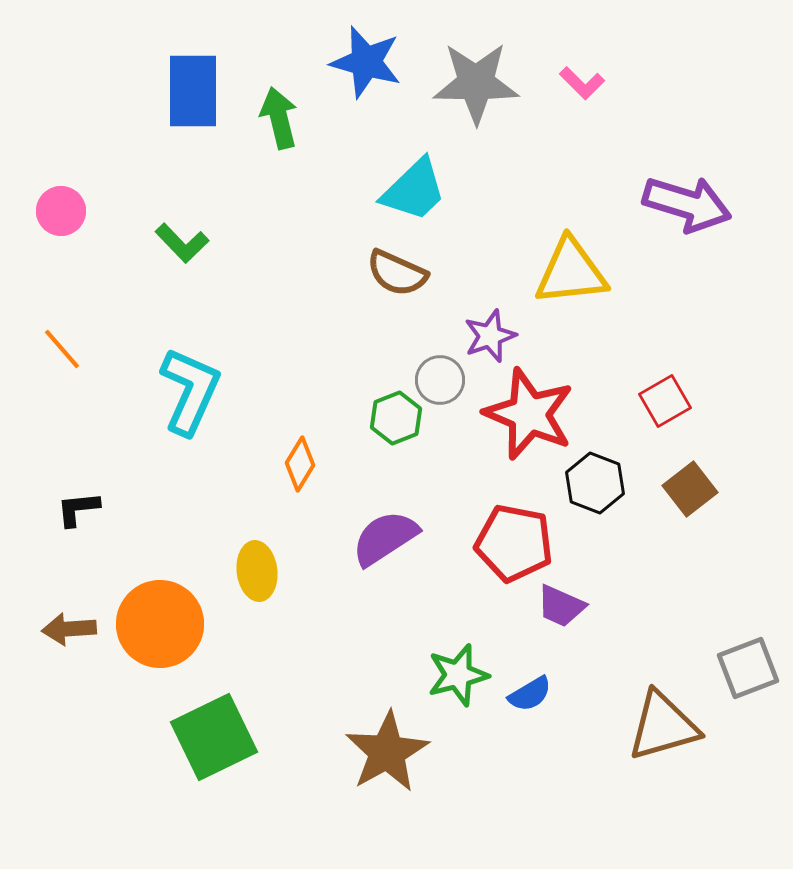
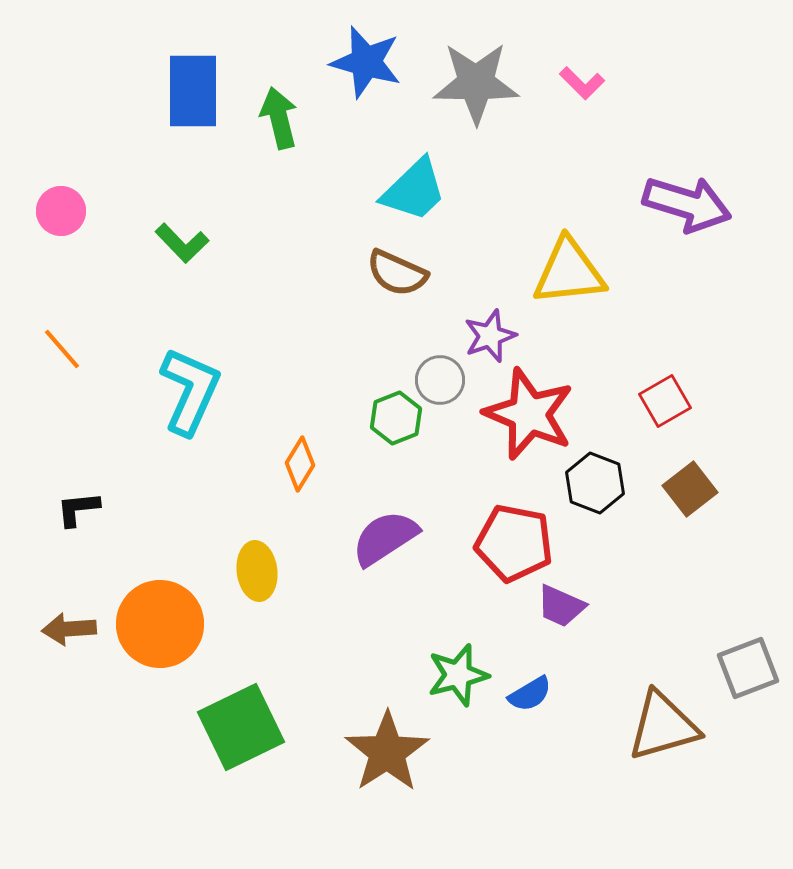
yellow triangle: moved 2 px left
green square: moved 27 px right, 10 px up
brown star: rotated 4 degrees counterclockwise
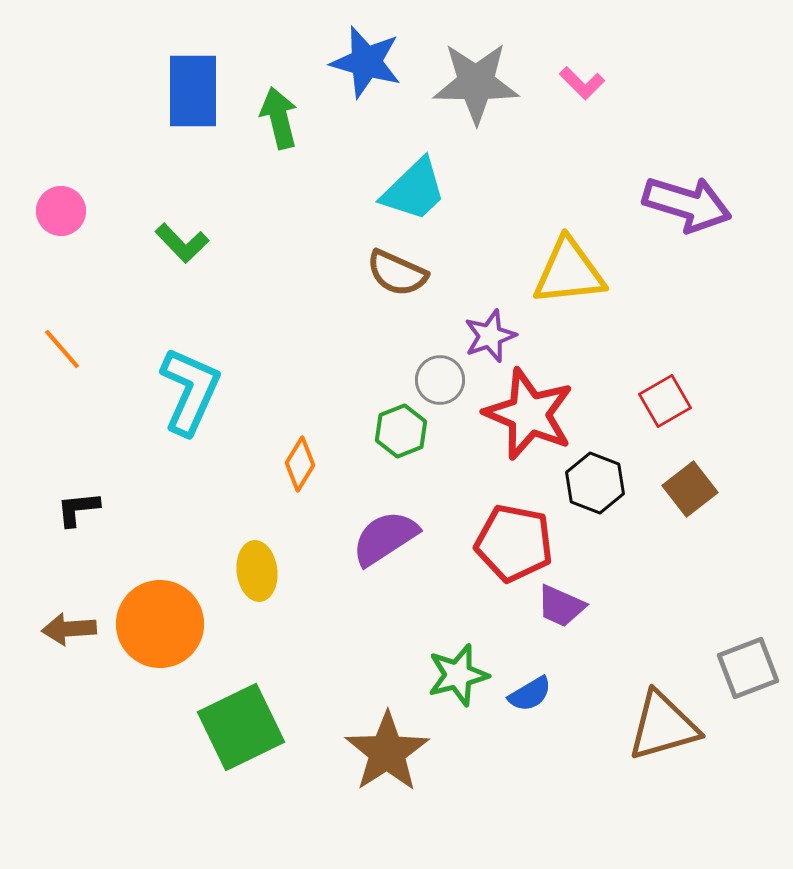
green hexagon: moved 5 px right, 13 px down
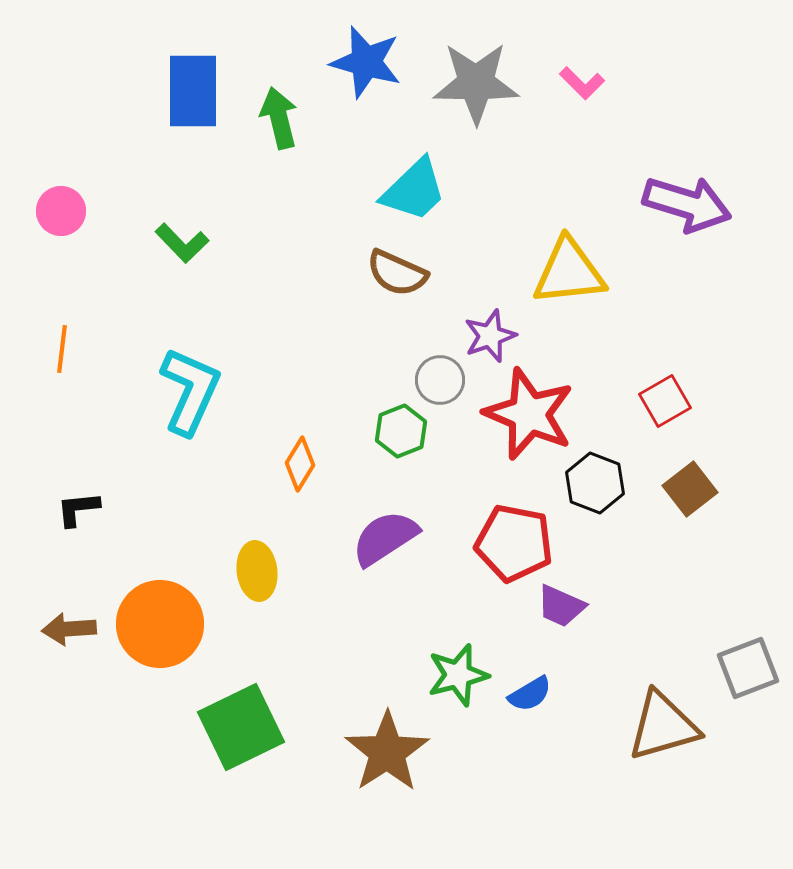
orange line: rotated 48 degrees clockwise
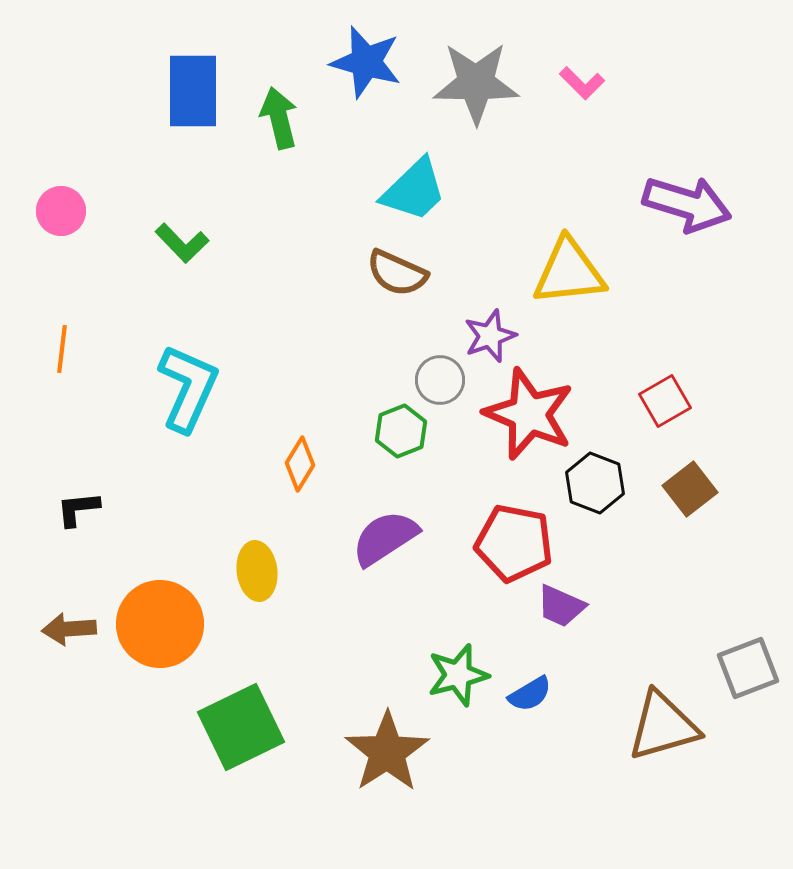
cyan L-shape: moved 2 px left, 3 px up
